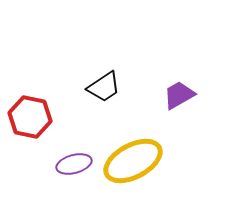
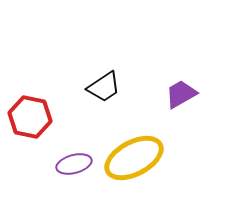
purple trapezoid: moved 2 px right, 1 px up
yellow ellipse: moved 1 px right, 3 px up
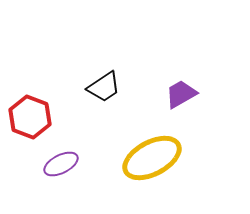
red hexagon: rotated 9 degrees clockwise
yellow ellipse: moved 18 px right
purple ellipse: moved 13 px left; rotated 12 degrees counterclockwise
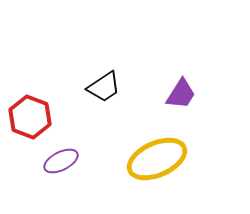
purple trapezoid: rotated 152 degrees clockwise
yellow ellipse: moved 5 px right, 1 px down; rotated 4 degrees clockwise
purple ellipse: moved 3 px up
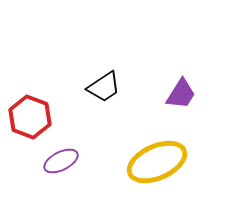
yellow ellipse: moved 3 px down
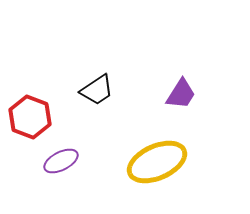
black trapezoid: moved 7 px left, 3 px down
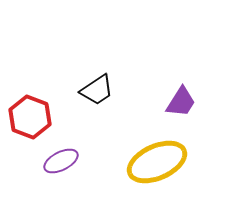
purple trapezoid: moved 8 px down
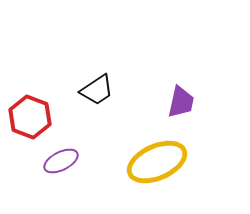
purple trapezoid: rotated 20 degrees counterclockwise
